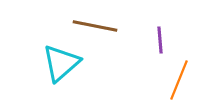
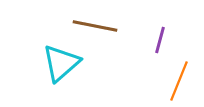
purple line: rotated 20 degrees clockwise
orange line: moved 1 px down
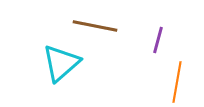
purple line: moved 2 px left
orange line: moved 2 px left, 1 px down; rotated 12 degrees counterclockwise
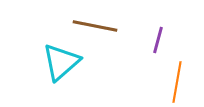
cyan triangle: moved 1 px up
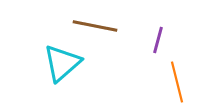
cyan triangle: moved 1 px right, 1 px down
orange line: rotated 24 degrees counterclockwise
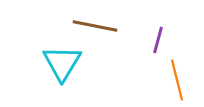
cyan triangle: rotated 18 degrees counterclockwise
orange line: moved 2 px up
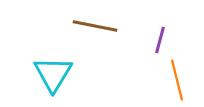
purple line: moved 2 px right
cyan triangle: moved 9 px left, 11 px down
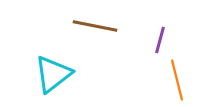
cyan triangle: rotated 21 degrees clockwise
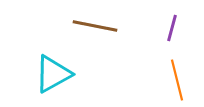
purple line: moved 12 px right, 12 px up
cyan triangle: rotated 9 degrees clockwise
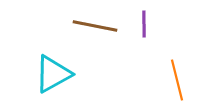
purple line: moved 28 px left, 4 px up; rotated 16 degrees counterclockwise
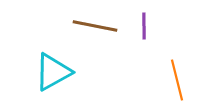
purple line: moved 2 px down
cyan triangle: moved 2 px up
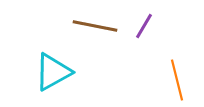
purple line: rotated 32 degrees clockwise
